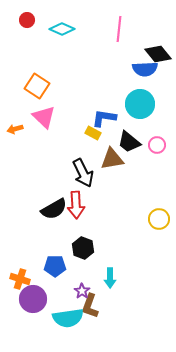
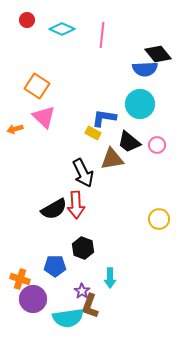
pink line: moved 17 px left, 6 px down
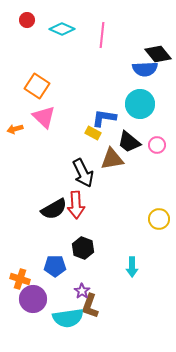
cyan arrow: moved 22 px right, 11 px up
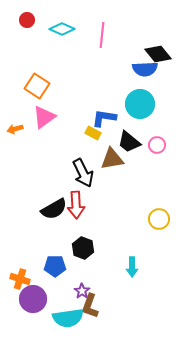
pink triangle: rotated 40 degrees clockwise
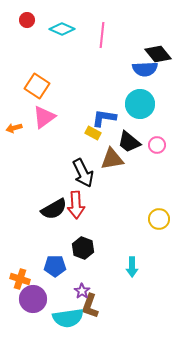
orange arrow: moved 1 px left, 1 px up
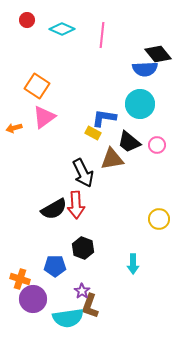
cyan arrow: moved 1 px right, 3 px up
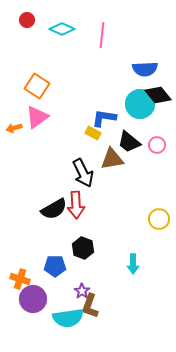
black diamond: moved 41 px down
pink triangle: moved 7 px left
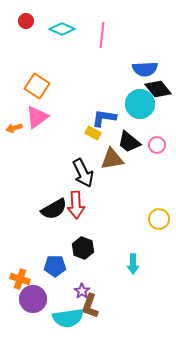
red circle: moved 1 px left, 1 px down
black diamond: moved 6 px up
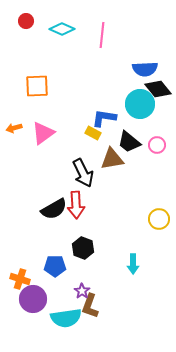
orange square: rotated 35 degrees counterclockwise
pink triangle: moved 6 px right, 16 px down
cyan semicircle: moved 2 px left
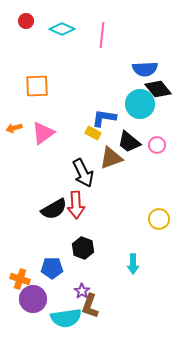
brown triangle: moved 1 px left, 1 px up; rotated 10 degrees counterclockwise
blue pentagon: moved 3 px left, 2 px down
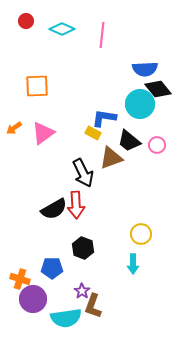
orange arrow: rotated 21 degrees counterclockwise
black trapezoid: moved 1 px up
yellow circle: moved 18 px left, 15 px down
brown L-shape: moved 3 px right
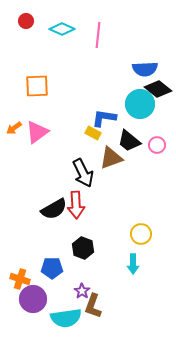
pink line: moved 4 px left
black diamond: rotated 12 degrees counterclockwise
pink triangle: moved 6 px left, 1 px up
